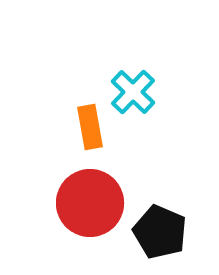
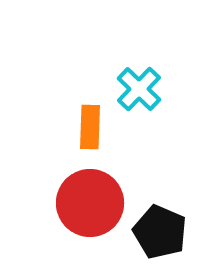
cyan cross: moved 6 px right, 3 px up
orange rectangle: rotated 12 degrees clockwise
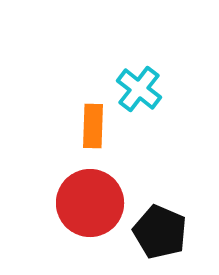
cyan cross: rotated 6 degrees counterclockwise
orange rectangle: moved 3 px right, 1 px up
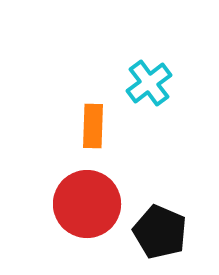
cyan cross: moved 10 px right, 6 px up; rotated 15 degrees clockwise
red circle: moved 3 px left, 1 px down
